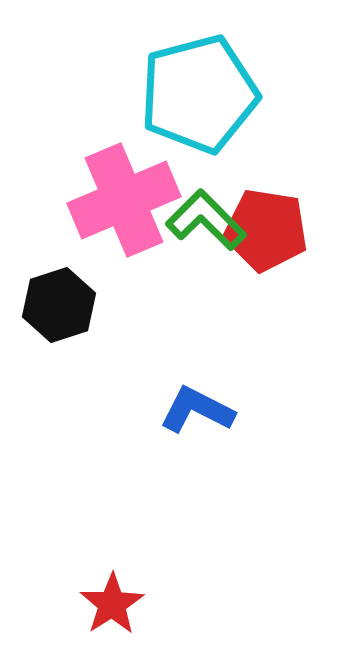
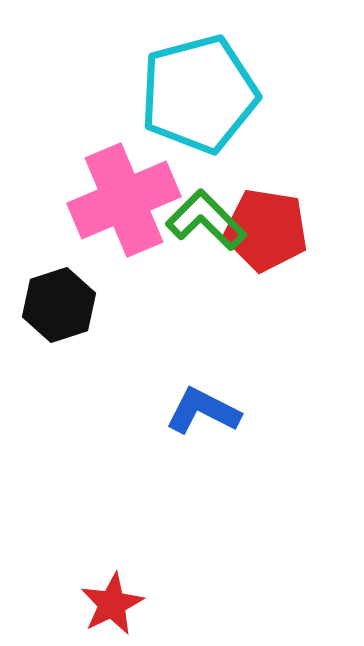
blue L-shape: moved 6 px right, 1 px down
red star: rotated 6 degrees clockwise
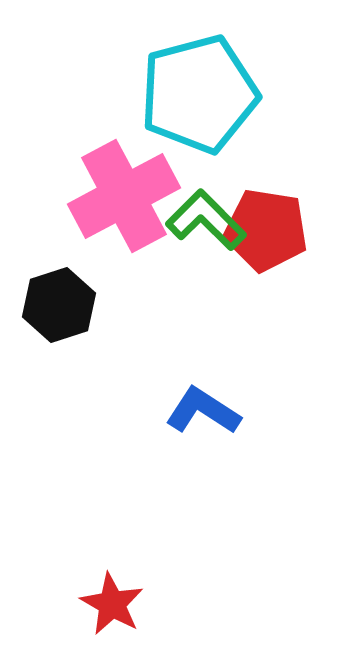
pink cross: moved 4 px up; rotated 5 degrees counterclockwise
blue L-shape: rotated 6 degrees clockwise
red star: rotated 16 degrees counterclockwise
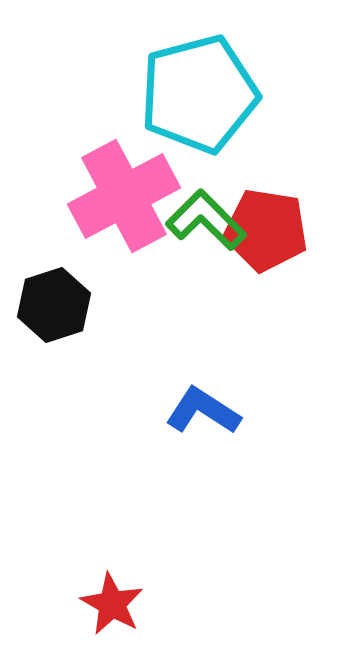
black hexagon: moved 5 px left
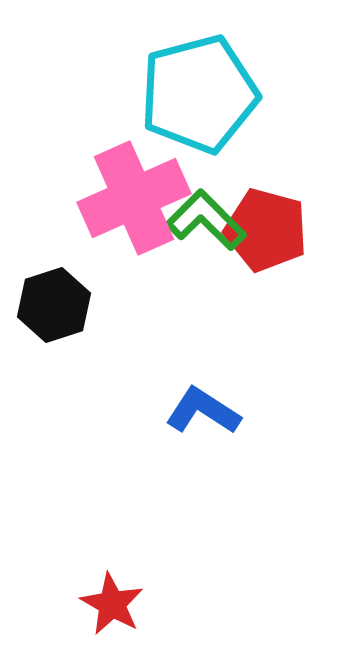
pink cross: moved 10 px right, 2 px down; rotated 4 degrees clockwise
red pentagon: rotated 6 degrees clockwise
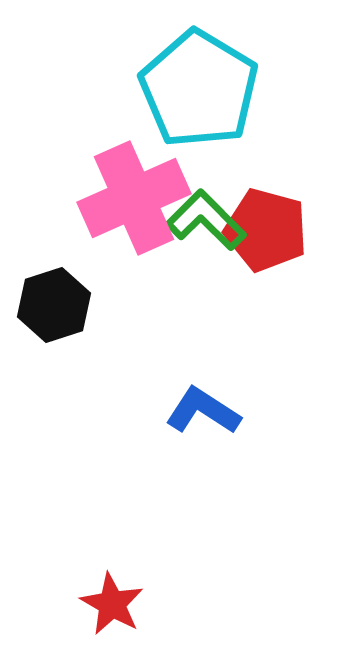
cyan pentagon: moved 5 px up; rotated 26 degrees counterclockwise
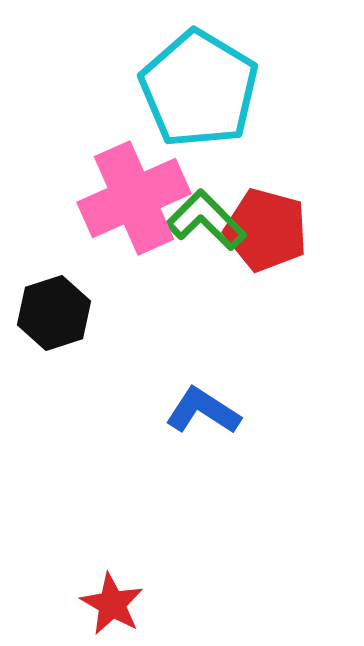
black hexagon: moved 8 px down
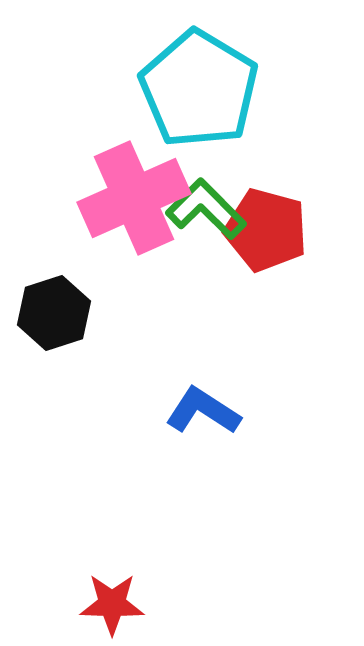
green L-shape: moved 11 px up
red star: rotated 28 degrees counterclockwise
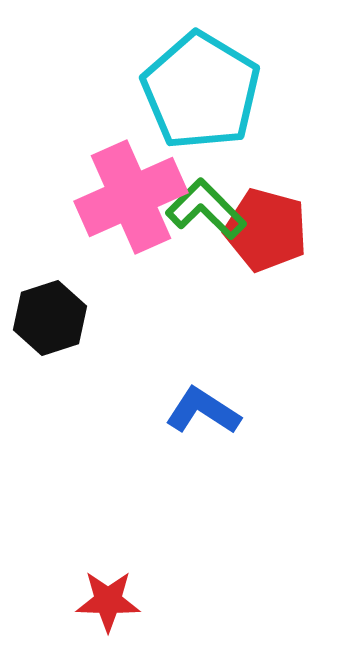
cyan pentagon: moved 2 px right, 2 px down
pink cross: moved 3 px left, 1 px up
black hexagon: moved 4 px left, 5 px down
red star: moved 4 px left, 3 px up
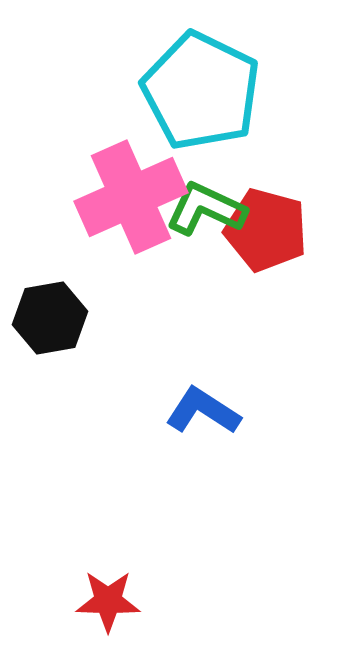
cyan pentagon: rotated 5 degrees counterclockwise
green L-shape: rotated 20 degrees counterclockwise
black hexagon: rotated 8 degrees clockwise
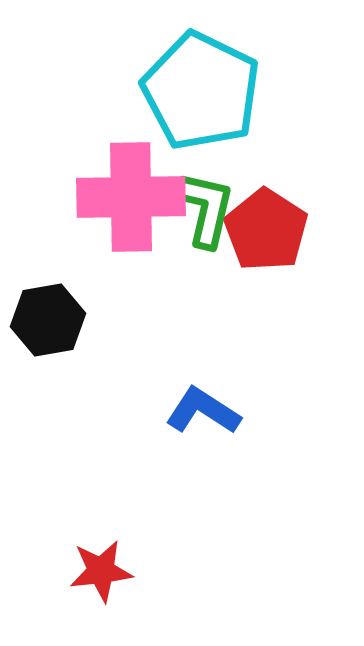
pink cross: rotated 23 degrees clockwise
green L-shape: rotated 78 degrees clockwise
red pentagon: rotated 18 degrees clockwise
black hexagon: moved 2 px left, 2 px down
red star: moved 7 px left, 30 px up; rotated 8 degrees counterclockwise
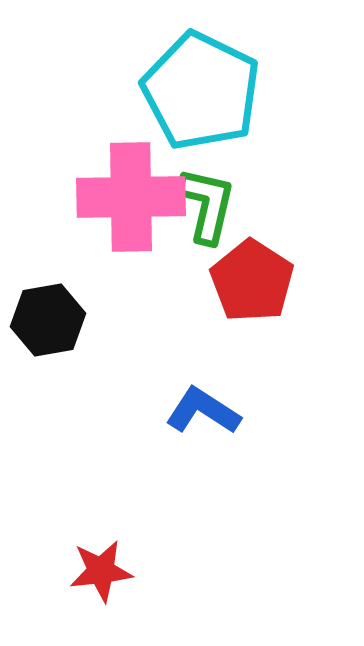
green L-shape: moved 1 px right, 4 px up
red pentagon: moved 14 px left, 51 px down
